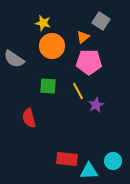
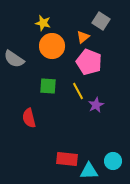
pink pentagon: rotated 20 degrees clockwise
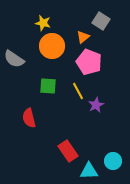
red rectangle: moved 1 px right, 8 px up; rotated 50 degrees clockwise
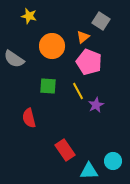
yellow star: moved 14 px left, 7 px up
red rectangle: moved 3 px left, 1 px up
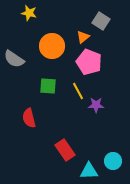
yellow star: moved 3 px up
purple star: rotated 28 degrees clockwise
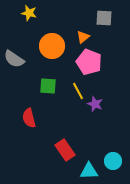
gray square: moved 3 px right, 3 px up; rotated 30 degrees counterclockwise
purple star: moved 1 px left, 1 px up; rotated 21 degrees clockwise
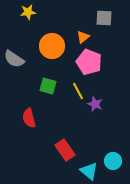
yellow star: moved 1 px left, 1 px up; rotated 21 degrees counterclockwise
green square: rotated 12 degrees clockwise
cyan triangle: rotated 42 degrees clockwise
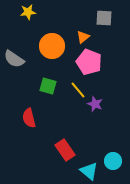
yellow line: moved 1 px up; rotated 12 degrees counterclockwise
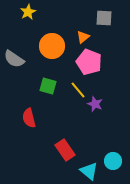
yellow star: rotated 21 degrees counterclockwise
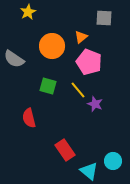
orange triangle: moved 2 px left
